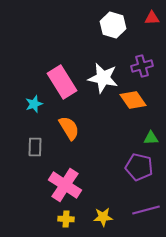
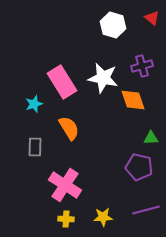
red triangle: rotated 42 degrees clockwise
orange diamond: rotated 16 degrees clockwise
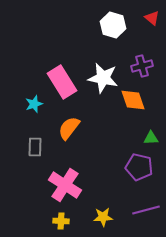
orange semicircle: rotated 110 degrees counterclockwise
yellow cross: moved 5 px left, 2 px down
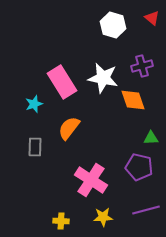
pink cross: moved 26 px right, 5 px up
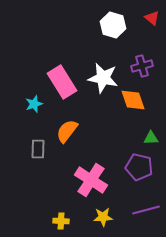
orange semicircle: moved 2 px left, 3 px down
gray rectangle: moved 3 px right, 2 px down
